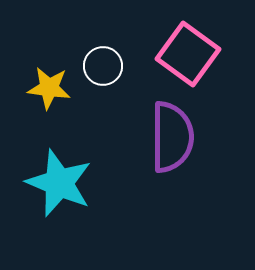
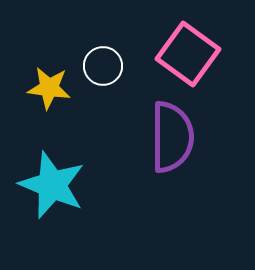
cyan star: moved 7 px left, 2 px down
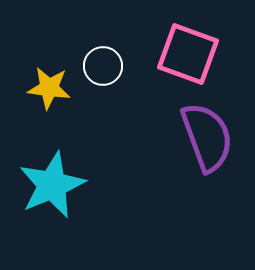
pink square: rotated 16 degrees counterclockwise
purple semicircle: moved 35 px right; rotated 20 degrees counterclockwise
cyan star: rotated 26 degrees clockwise
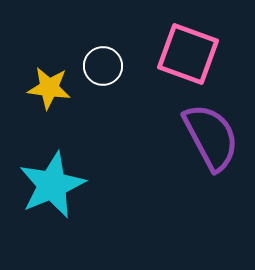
purple semicircle: moved 4 px right; rotated 8 degrees counterclockwise
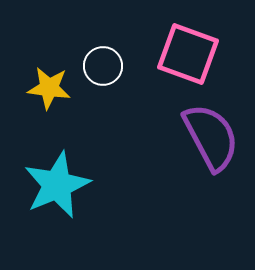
cyan star: moved 5 px right
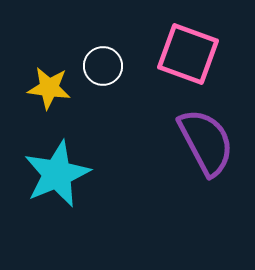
purple semicircle: moved 5 px left, 5 px down
cyan star: moved 11 px up
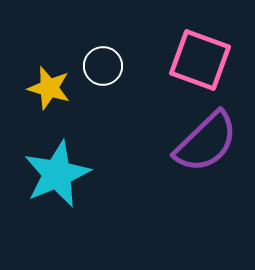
pink square: moved 12 px right, 6 px down
yellow star: rotated 9 degrees clockwise
purple semicircle: rotated 74 degrees clockwise
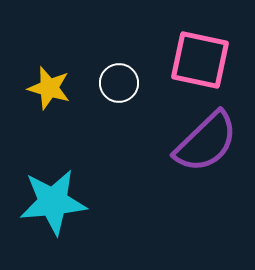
pink square: rotated 8 degrees counterclockwise
white circle: moved 16 px right, 17 px down
cyan star: moved 4 px left, 28 px down; rotated 18 degrees clockwise
